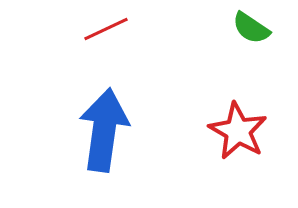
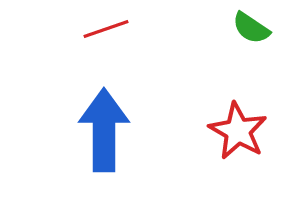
red line: rotated 6 degrees clockwise
blue arrow: rotated 8 degrees counterclockwise
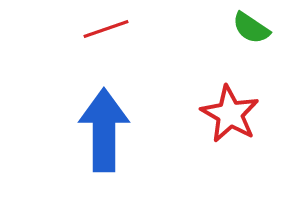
red star: moved 8 px left, 17 px up
